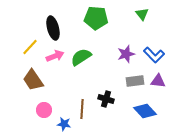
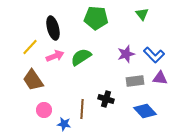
purple triangle: moved 2 px right, 3 px up
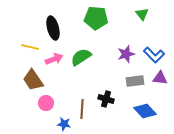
yellow line: rotated 60 degrees clockwise
pink arrow: moved 1 px left, 3 px down
pink circle: moved 2 px right, 7 px up
